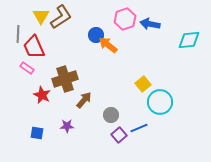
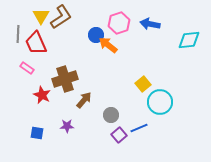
pink hexagon: moved 6 px left, 4 px down
red trapezoid: moved 2 px right, 4 px up
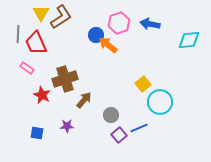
yellow triangle: moved 3 px up
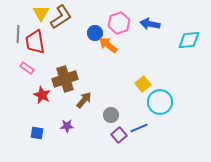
blue circle: moved 1 px left, 2 px up
red trapezoid: moved 1 px left, 1 px up; rotated 15 degrees clockwise
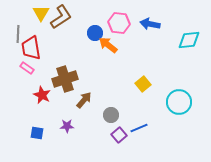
pink hexagon: rotated 25 degrees clockwise
red trapezoid: moved 4 px left, 6 px down
cyan circle: moved 19 px right
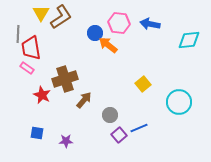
gray circle: moved 1 px left
purple star: moved 1 px left, 15 px down
